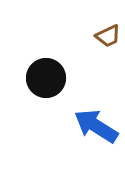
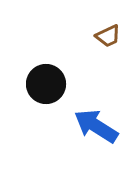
black circle: moved 6 px down
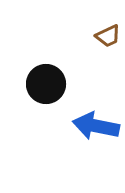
blue arrow: rotated 21 degrees counterclockwise
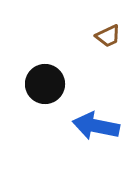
black circle: moved 1 px left
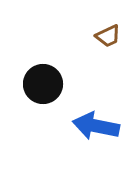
black circle: moved 2 px left
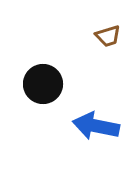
brown trapezoid: rotated 8 degrees clockwise
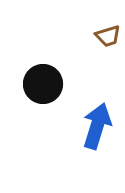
blue arrow: moved 1 px right; rotated 96 degrees clockwise
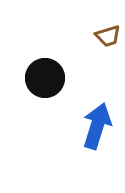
black circle: moved 2 px right, 6 px up
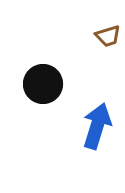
black circle: moved 2 px left, 6 px down
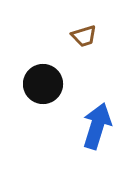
brown trapezoid: moved 24 px left
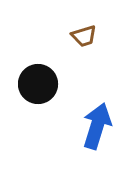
black circle: moved 5 px left
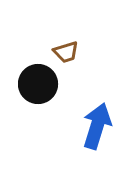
brown trapezoid: moved 18 px left, 16 px down
